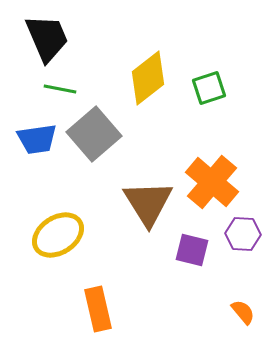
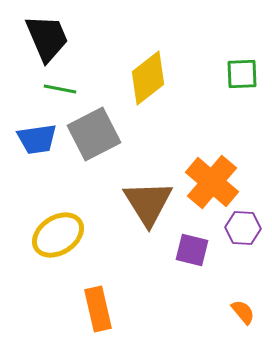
green square: moved 33 px right, 14 px up; rotated 16 degrees clockwise
gray square: rotated 14 degrees clockwise
purple hexagon: moved 6 px up
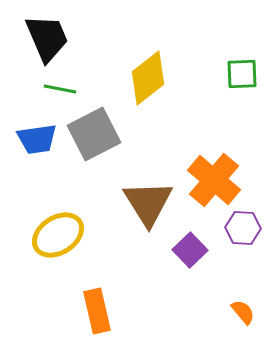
orange cross: moved 2 px right, 2 px up
purple square: moved 2 px left; rotated 32 degrees clockwise
orange rectangle: moved 1 px left, 2 px down
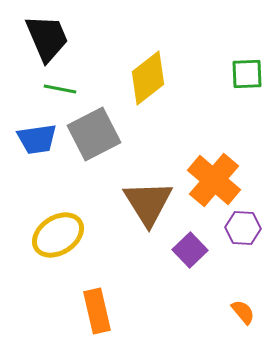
green square: moved 5 px right
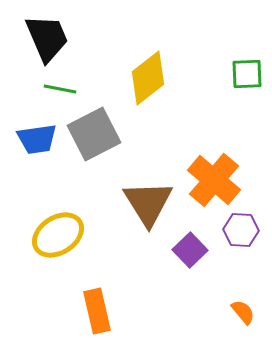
purple hexagon: moved 2 px left, 2 px down
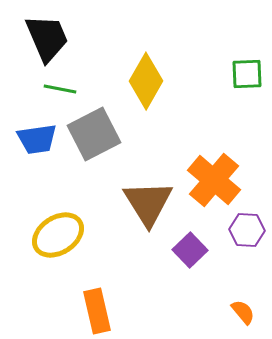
yellow diamond: moved 2 px left, 3 px down; rotated 22 degrees counterclockwise
purple hexagon: moved 6 px right
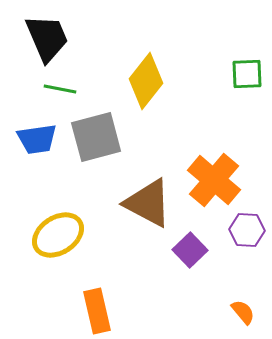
yellow diamond: rotated 8 degrees clockwise
gray square: moved 2 px right, 3 px down; rotated 12 degrees clockwise
brown triangle: rotated 30 degrees counterclockwise
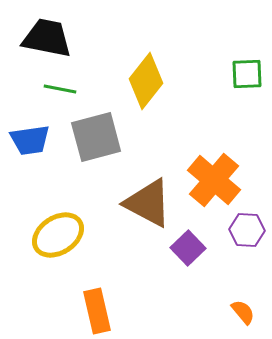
black trapezoid: rotated 56 degrees counterclockwise
blue trapezoid: moved 7 px left, 1 px down
purple square: moved 2 px left, 2 px up
